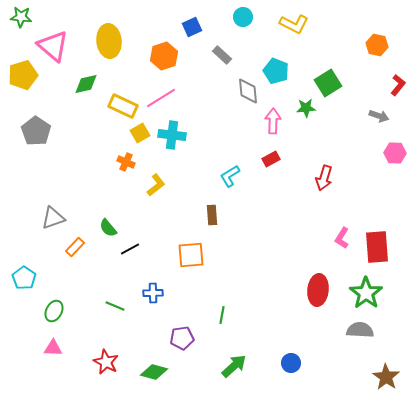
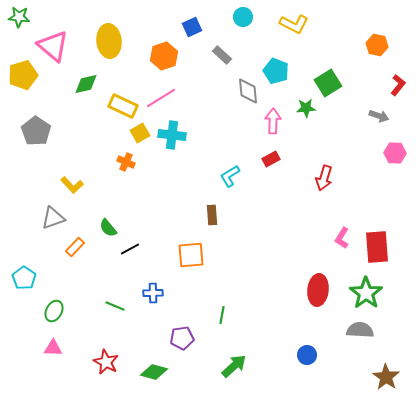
green star at (21, 17): moved 2 px left
yellow L-shape at (156, 185): moved 84 px left; rotated 85 degrees clockwise
blue circle at (291, 363): moved 16 px right, 8 px up
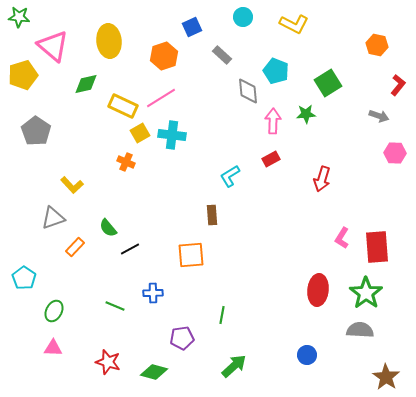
green star at (306, 108): moved 6 px down
red arrow at (324, 178): moved 2 px left, 1 px down
red star at (106, 362): moved 2 px right; rotated 10 degrees counterclockwise
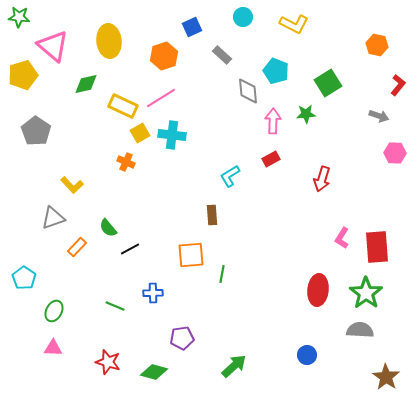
orange rectangle at (75, 247): moved 2 px right
green line at (222, 315): moved 41 px up
